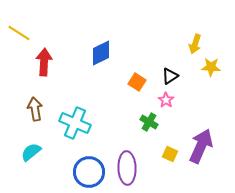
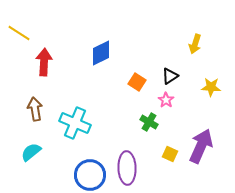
yellow star: moved 20 px down
blue circle: moved 1 px right, 3 px down
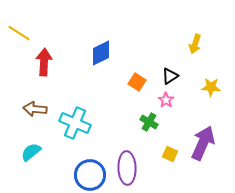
brown arrow: rotated 75 degrees counterclockwise
purple arrow: moved 2 px right, 3 px up
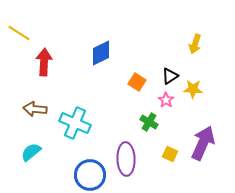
yellow star: moved 18 px left, 2 px down
purple ellipse: moved 1 px left, 9 px up
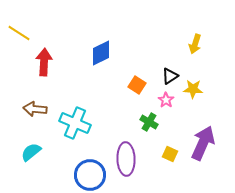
orange square: moved 3 px down
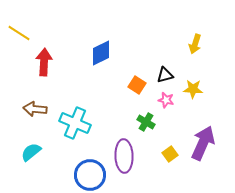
black triangle: moved 5 px left, 1 px up; rotated 18 degrees clockwise
pink star: rotated 21 degrees counterclockwise
green cross: moved 3 px left
yellow square: rotated 28 degrees clockwise
purple ellipse: moved 2 px left, 3 px up
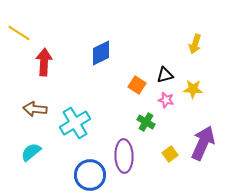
cyan cross: rotated 36 degrees clockwise
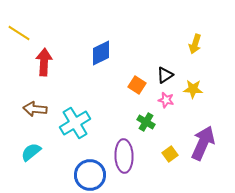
black triangle: rotated 18 degrees counterclockwise
